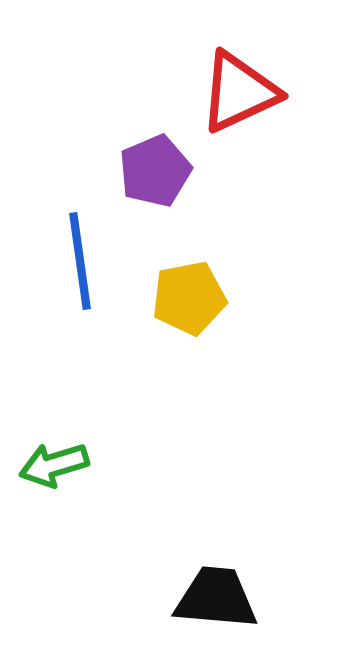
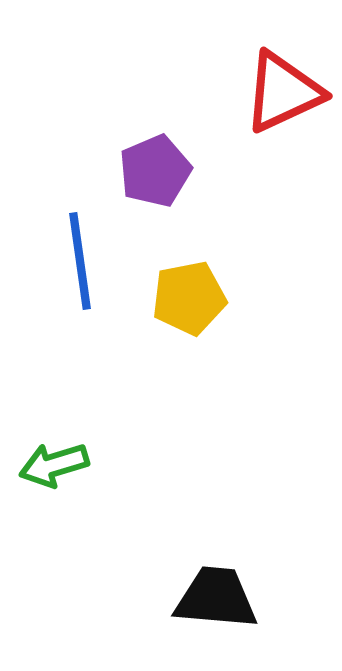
red triangle: moved 44 px right
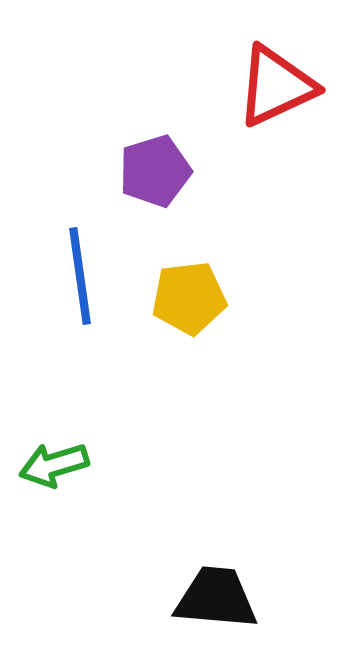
red triangle: moved 7 px left, 6 px up
purple pentagon: rotated 6 degrees clockwise
blue line: moved 15 px down
yellow pentagon: rotated 4 degrees clockwise
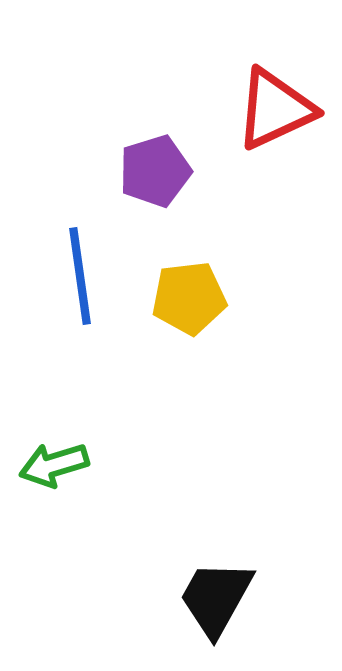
red triangle: moved 1 px left, 23 px down
black trapezoid: rotated 66 degrees counterclockwise
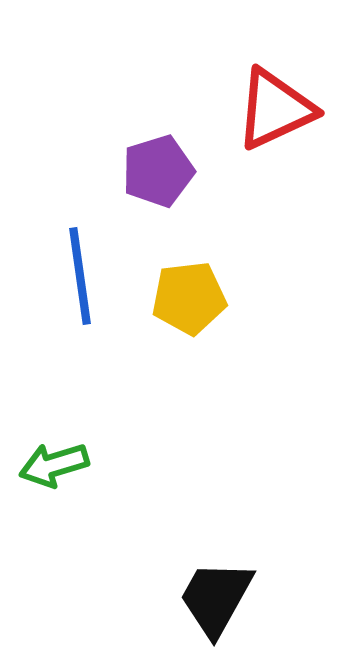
purple pentagon: moved 3 px right
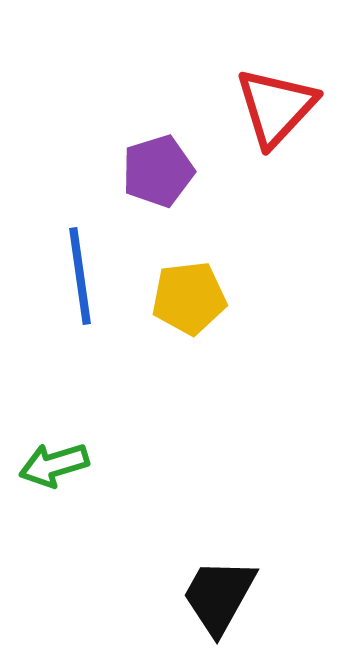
red triangle: moved 1 px right, 2 px up; rotated 22 degrees counterclockwise
black trapezoid: moved 3 px right, 2 px up
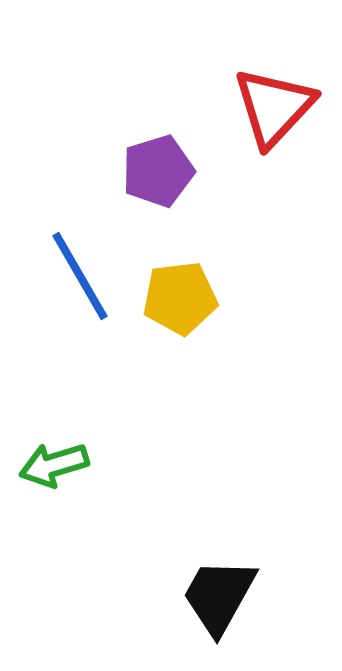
red triangle: moved 2 px left
blue line: rotated 22 degrees counterclockwise
yellow pentagon: moved 9 px left
